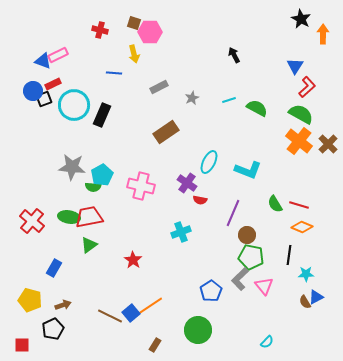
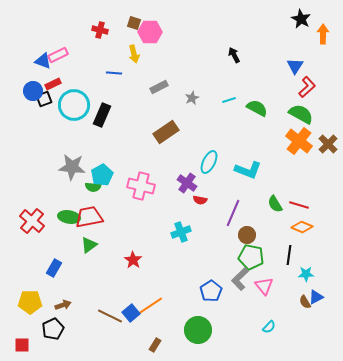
yellow pentagon at (30, 300): moved 2 px down; rotated 15 degrees counterclockwise
cyan semicircle at (267, 342): moved 2 px right, 15 px up
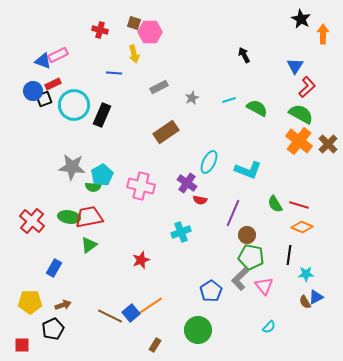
black arrow at (234, 55): moved 10 px right
red star at (133, 260): moved 8 px right; rotated 18 degrees clockwise
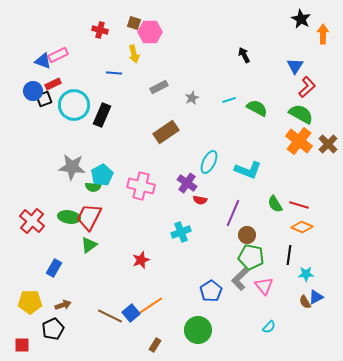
red trapezoid at (89, 217): rotated 52 degrees counterclockwise
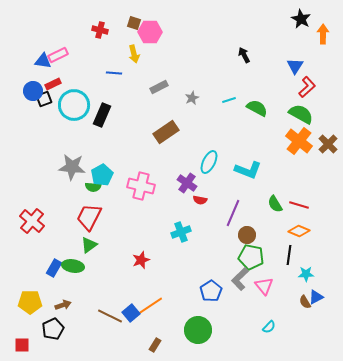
blue triangle at (43, 61): rotated 12 degrees counterclockwise
green ellipse at (69, 217): moved 4 px right, 49 px down
orange diamond at (302, 227): moved 3 px left, 4 px down
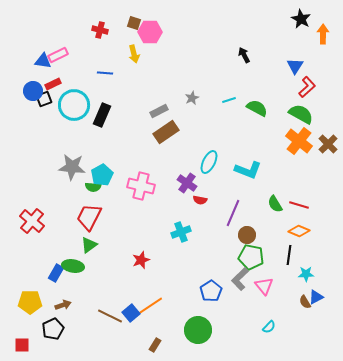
blue line at (114, 73): moved 9 px left
gray rectangle at (159, 87): moved 24 px down
blue rectangle at (54, 268): moved 2 px right, 5 px down
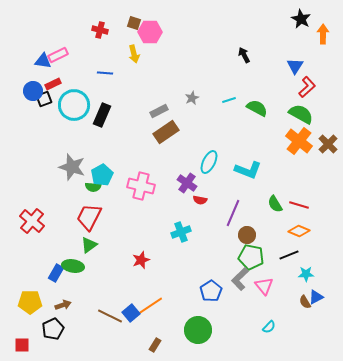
gray star at (72, 167): rotated 12 degrees clockwise
black line at (289, 255): rotated 60 degrees clockwise
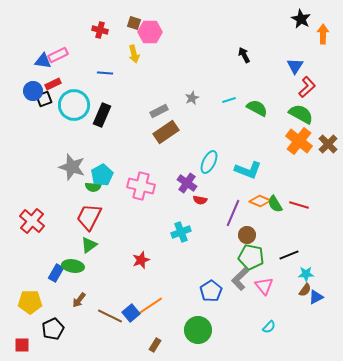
orange diamond at (299, 231): moved 39 px left, 30 px up
brown semicircle at (305, 302): moved 12 px up; rotated 112 degrees counterclockwise
brown arrow at (63, 305): moved 16 px right, 5 px up; rotated 147 degrees clockwise
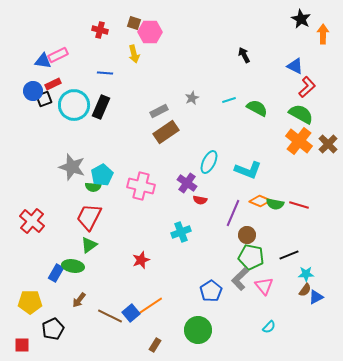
blue triangle at (295, 66): rotated 36 degrees counterclockwise
black rectangle at (102, 115): moved 1 px left, 8 px up
green semicircle at (275, 204): rotated 48 degrees counterclockwise
